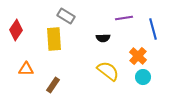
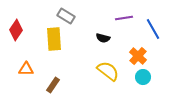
blue line: rotated 15 degrees counterclockwise
black semicircle: rotated 16 degrees clockwise
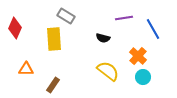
red diamond: moved 1 px left, 2 px up; rotated 10 degrees counterclockwise
